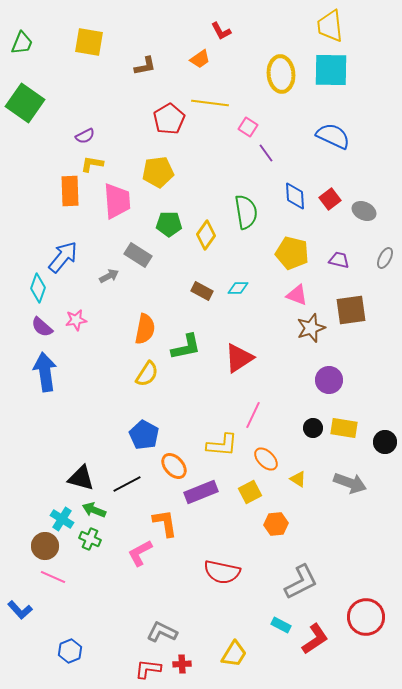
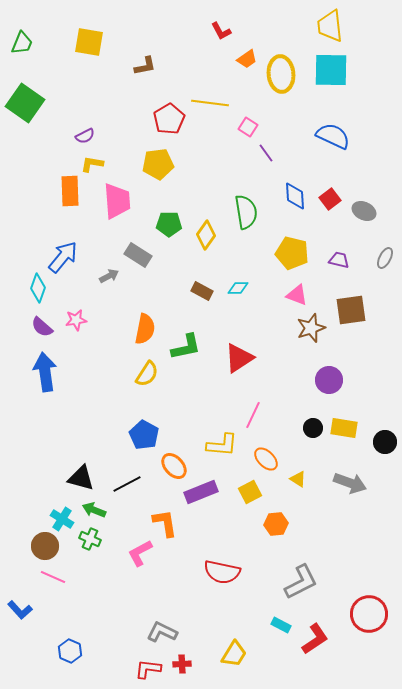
orange trapezoid at (200, 59): moved 47 px right
yellow pentagon at (158, 172): moved 8 px up
red circle at (366, 617): moved 3 px right, 3 px up
blue hexagon at (70, 651): rotated 15 degrees counterclockwise
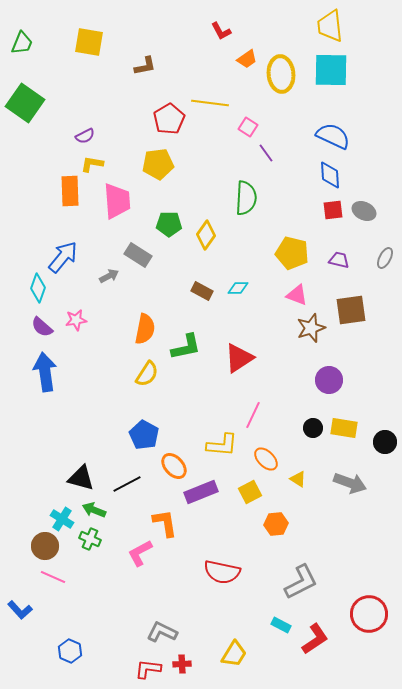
blue diamond at (295, 196): moved 35 px right, 21 px up
red square at (330, 199): moved 3 px right, 11 px down; rotated 30 degrees clockwise
green semicircle at (246, 212): moved 14 px up; rotated 12 degrees clockwise
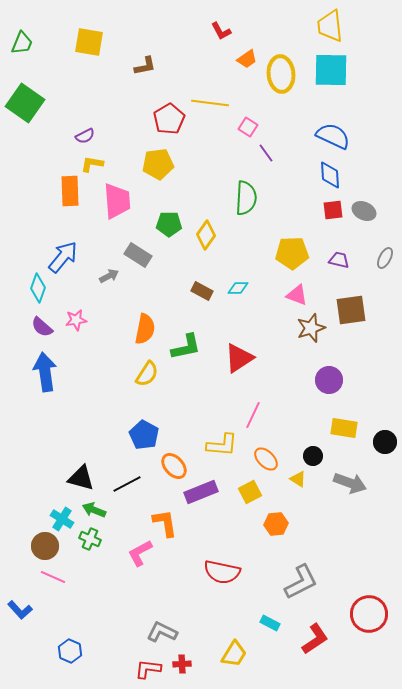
yellow pentagon at (292, 253): rotated 16 degrees counterclockwise
black circle at (313, 428): moved 28 px down
cyan rectangle at (281, 625): moved 11 px left, 2 px up
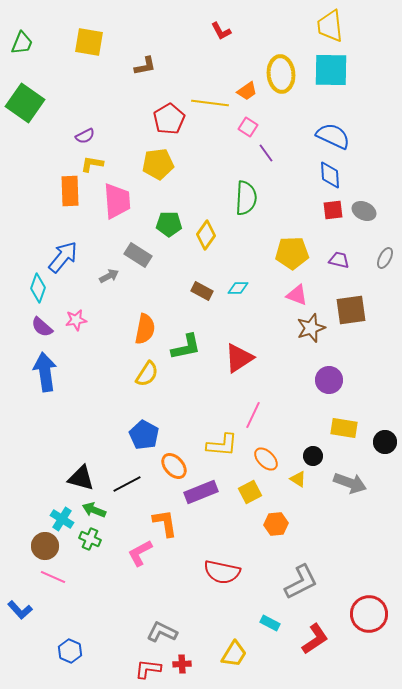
orange trapezoid at (247, 59): moved 32 px down
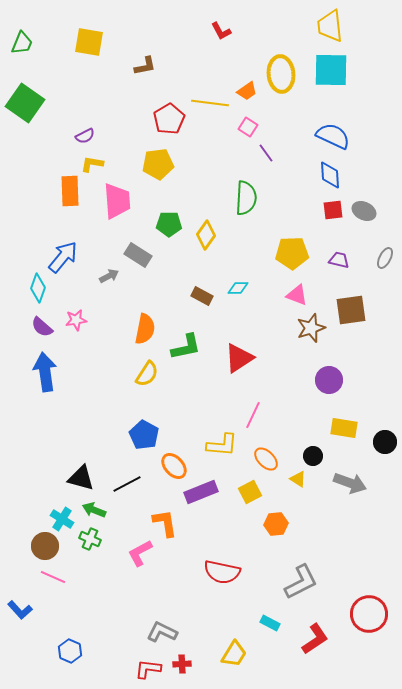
brown rectangle at (202, 291): moved 5 px down
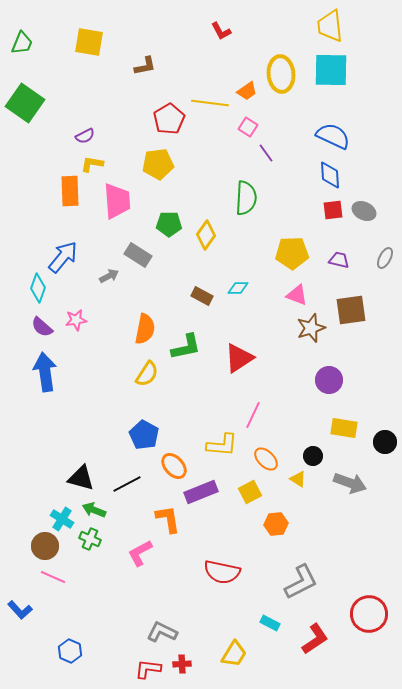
orange L-shape at (165, 523): moved 3 px right, 4 px up
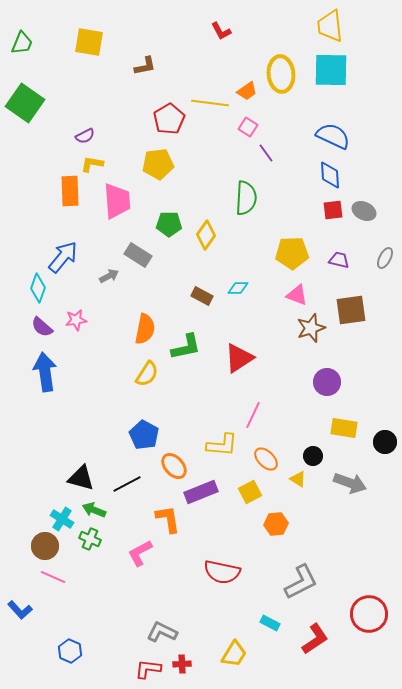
purple circle at (329, 380): moved 2 px left, 2 px down
